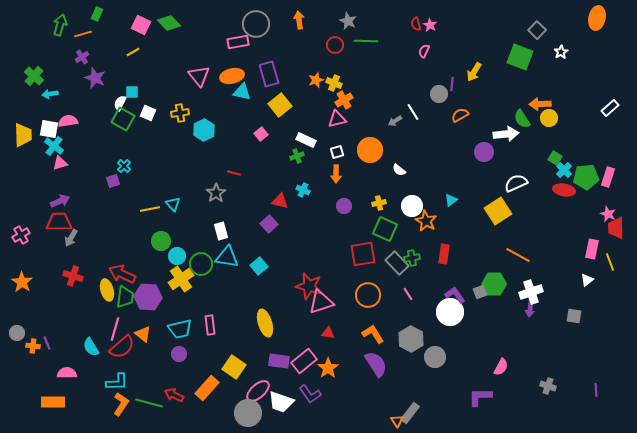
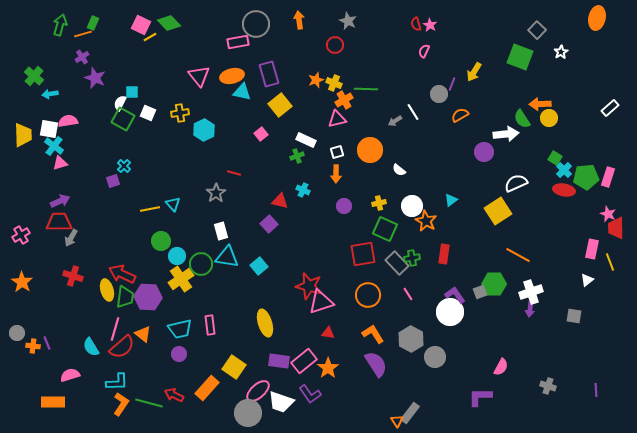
green rectangle at (97, 14): moved 4 px left, 9 px down
green line at (366, 41): moved 48 px down
yellow line at (133, 52): moved 17 px right, 15 px up
purple line at (452, 84): rotated 16 degrees clockwise
pink semicircle at (67, 373): moved 3 px right, 2 px down; rotated 18 degrees counterclockwise
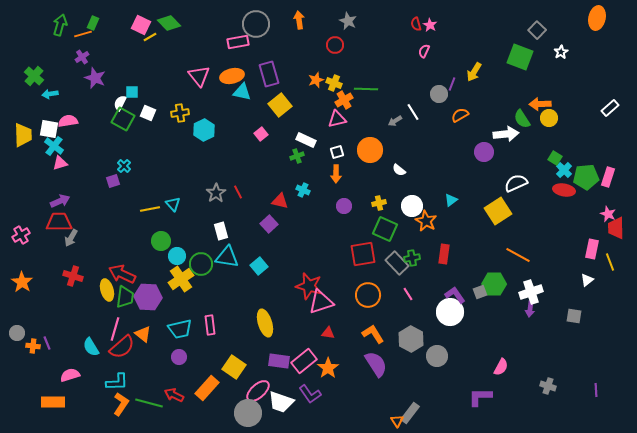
red line at (234, 173): moved 4 px right, 19 px down; rotated 48 degrees clockwise
purple circle at (179, 354): moved 3 px down
gray circle at (435, 357): moved 2 px right, 1 px up
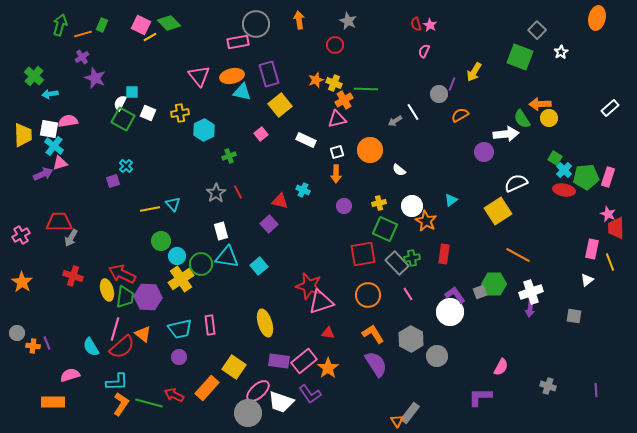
green rectangle at (93, 23): moved 9 px right, 2 px down
green cross at (297, 156): moved 68 px left
cyan cross at (124, 166): moved 2 px right
purple arrow at (60, 201): moved 17 px left, 27 px up
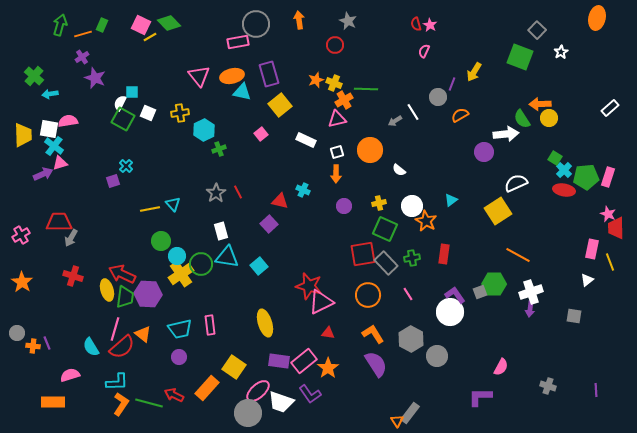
gray circle at (439, 94): moved 1 px left, 3 px down
green cross at (229, 156): moved 10 px left, 7 px up
gray rectangle at (397, 263): moved 11 px left
yellow cross at (181, 279): moved 5 px up
purple hexagon at (148, 297): moved 3 px up
pink triangle at (321, 302): rotated 8 degrees counterclockwise
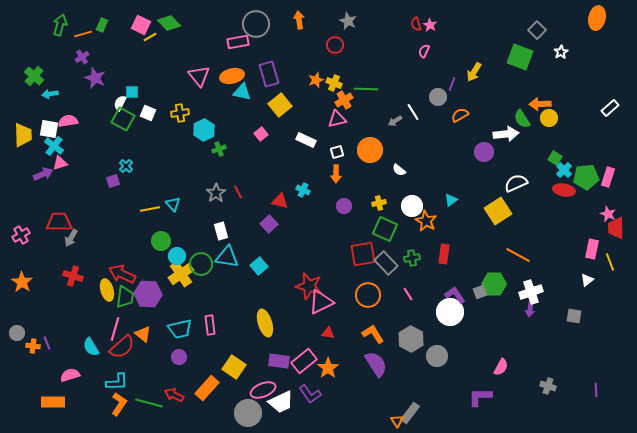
pink ellipse at (258, 391): moved 5 px right, 1 px up; rotated 20 degrees clockwise
white trapezoid at (281, 402): rotated 44 degrees counterclockwise
orange L-shape at (121, 404): moved 2 px left
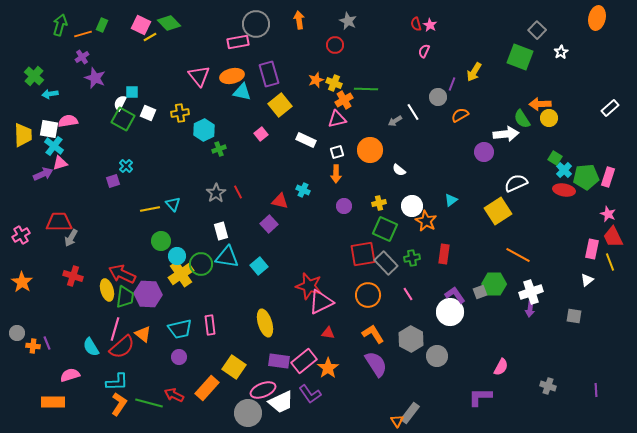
red trapezoid at (616, 228): moved 3 px left, 9 px down; rotated 25 degrees counterclockwise
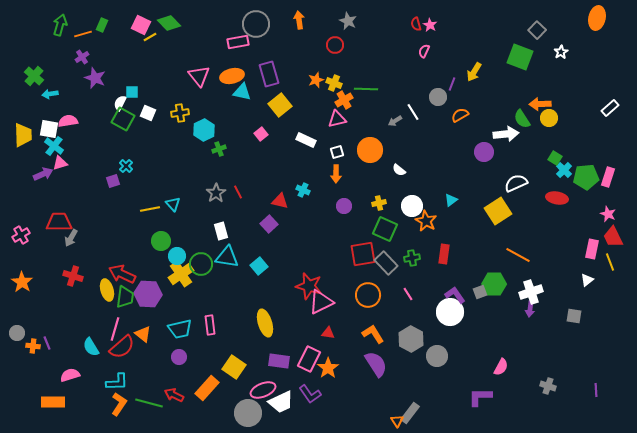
red ellipse at (564, 190): moved 7 px left, 8 px down
pink rectangle at (304, 361): moved 5 px right, 2 px up; rotated 25 degrees counterclockwise
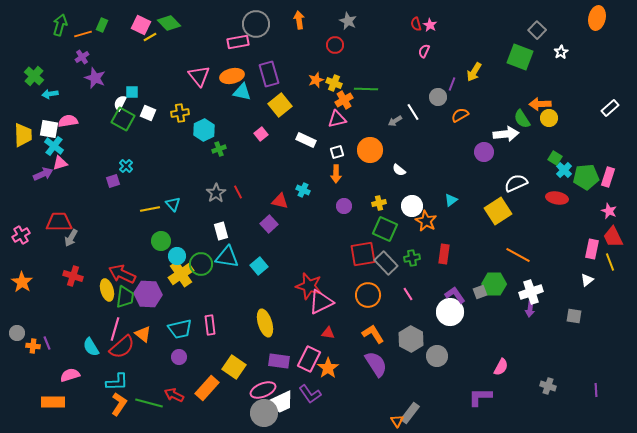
pink star at (608, 214): moved 1 px right, 3 px up
gray circle at (248, 413): moved 16 px right
